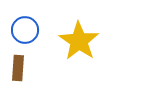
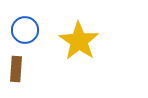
brown rectangle: moved 2 px left, 1 px down
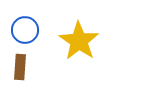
brown rectangle: moved 4 px right, 2 px up
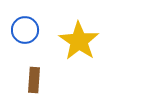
brown rectangle: moved 14 px right, 13 px down
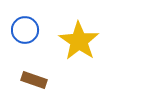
brown rectangle: rotated 75 degrees counterclockwise
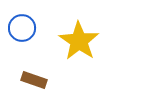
blue circle: moved 3 px left, 2 px up
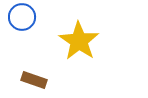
blue circle: moved 11 px up
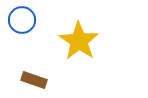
blue circle: moved 3 px down
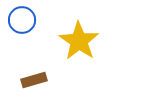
brown rectangle: rotated 35 degrees counterclockwise
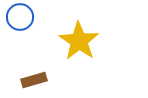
blue circle: moved 2 px left, 3 px up
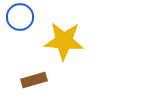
yellow star: moved 15 px left; rotated 30 degrees counterclockwise
